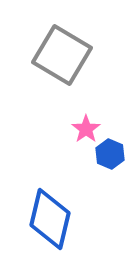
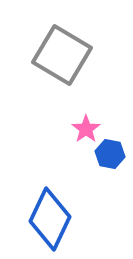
blue hexagon: rotated 12 degrees counterclockwise
blue diamond: rotated 12 degrees clockwise
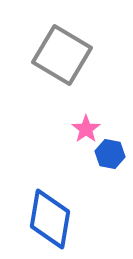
blue diamond: rotated 16 degrees counterclockwise
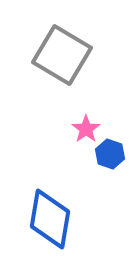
blue hexagon: rotated 8 degrees clockwise
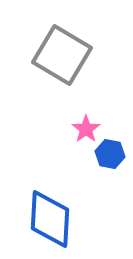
blue hexagon: rotated 8 degrees counterclockwise
blue diamond: rotated 6 degrees counterclockwise
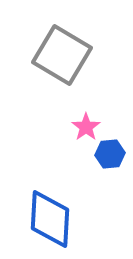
pink star: moved 2 px up
blue hexagon: rotated 16 degrees counterclockwise
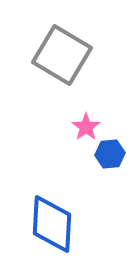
blue diamond: moved 2 px right, 5 px down
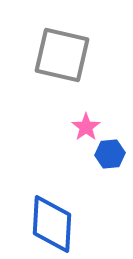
gray square: rotated 18 degrees counterclockwise
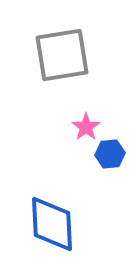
gray square: rotated 22 degrees counterclockwise
blue diamond: rotated 6 degrees counterclockwise
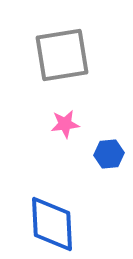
pink star: moved 21 px left, 3 px up; rotated 28 degrees clockwise
blue hexagon: moved 1 px left
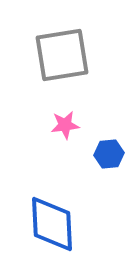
pink star: moved 1 px down
